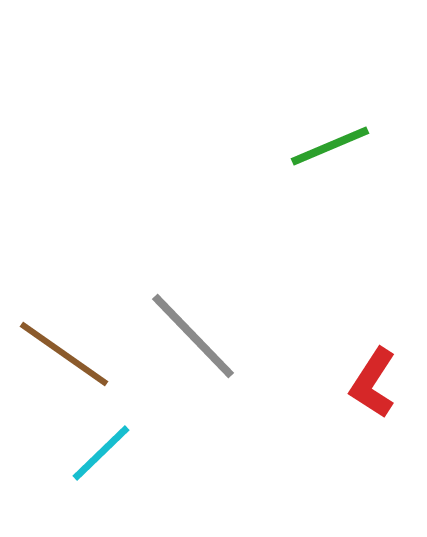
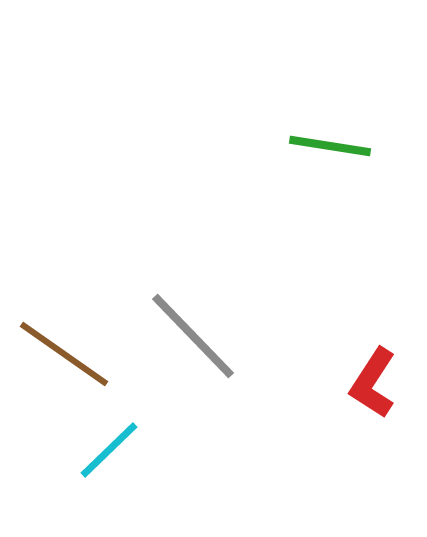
green line: rotated 32 degrees clockwise
cyan line: moved 8 px right, 3 px up
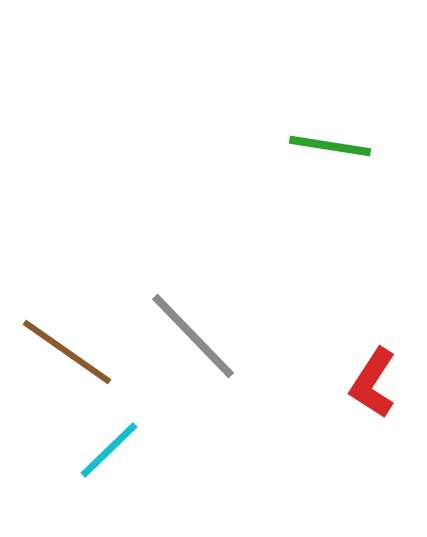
brown line: moved 3 px right, 2 px up
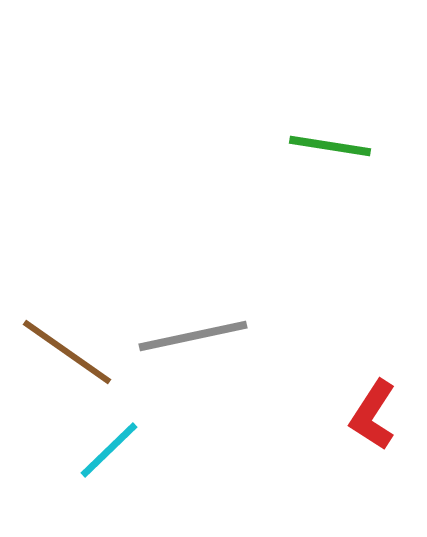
gray line: rotated 58 degrees counterclockwise
red L-shape: moved 32 px down
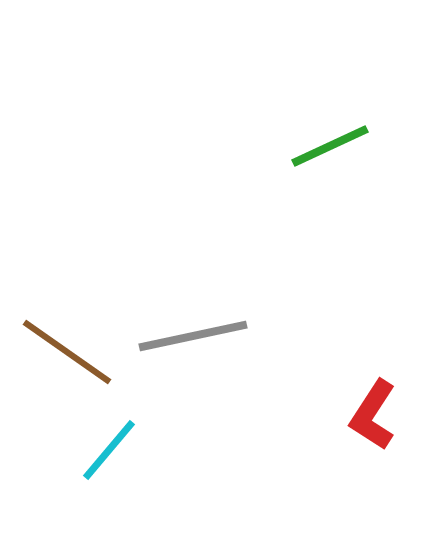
green line: rotated 34 degrees counterclockwise
cyan line: rotated 6 degrees counterclockwise
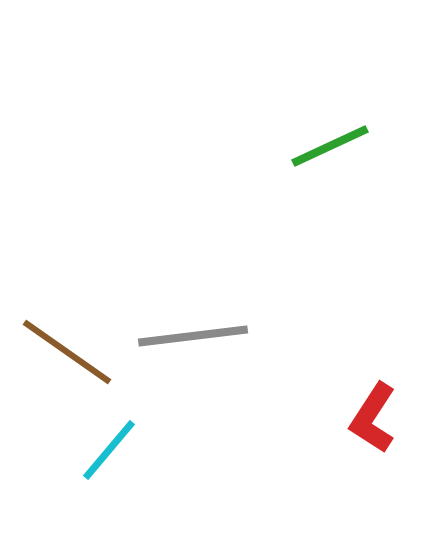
gray line: rotated 5 degrees clockwise
red L-shape: moved 3 px down
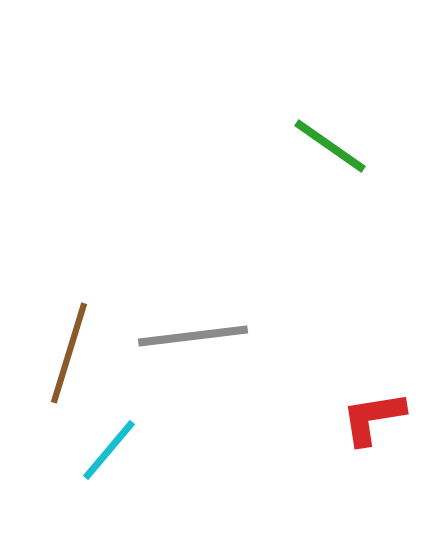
green line: rotated 60 degrees clockwise
brown line: moved 2 px right, 1 px down; rotated 72 degrees clockwise
red L-shape: rotated 48 degrees clockwise
